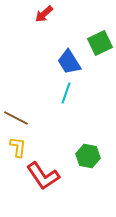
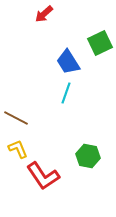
blue trapezoid: moved 1 px left
yellow L-shape: moved 2 px down; rotated 30 degrees counterclockwise
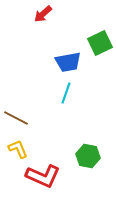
red arrow: moved 1 px left
blue trapezoid: rotated 68 degrees counterclockwise
red L-shape: rotated 32 degrees counterclockwise
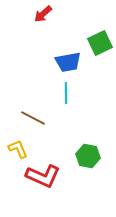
cyan line: rotated 20 degrees counterclockwise
brown line: moved 17 px right
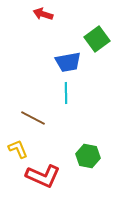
red arrow: rotated 60 degrees clockwise
green square: moved 3 px left, 4 px up; rotated 10 degrees counterclockwise
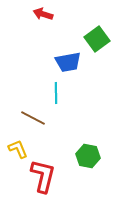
cyan line: moved 10 px left
red L-shape: rotated 100 degrees counterclockwise
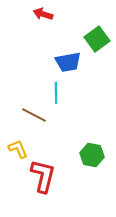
brown line: moved 1 px right, 3 px up
green hexagon: moved 4 px right, 1 px up
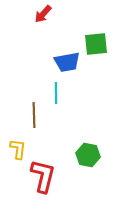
red arrow: rotated 66 degrees counterclockwise
green square: moved 1 px left, 5 px down; rotated 30 degrees clockwise
blue trapezoid: moved 1 px left
brown line: rotated 60 degrees clockwise
yellow L-shape: rotated 30 degrees clockwise
green hexagon: moved 4 px left
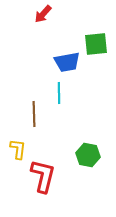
cyan line: moved 3 px right
brown line: moved 1 px up
